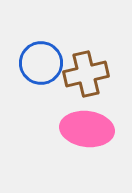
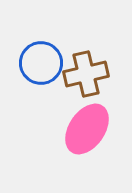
pink ellipse: rotated 63 degrees counterclockwise
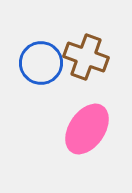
brown cross: moved 17 px up; rotated 33 degrees clockwise
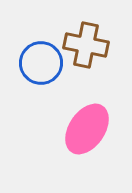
brown cross: moved 12 px up; rotated 9 degrees counterclockwise
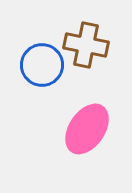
blue circle: moved 1 px right, 2 px down
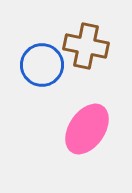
brown cross: moved 1 px down
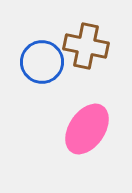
blue circle: moved 3 px up
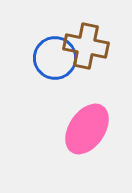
blue circle: moved 13 px right, 4 px up
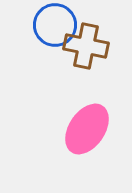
blue circle: moved 33 px up
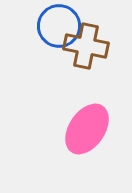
blue circle: moved 4 px right, 1 px down
